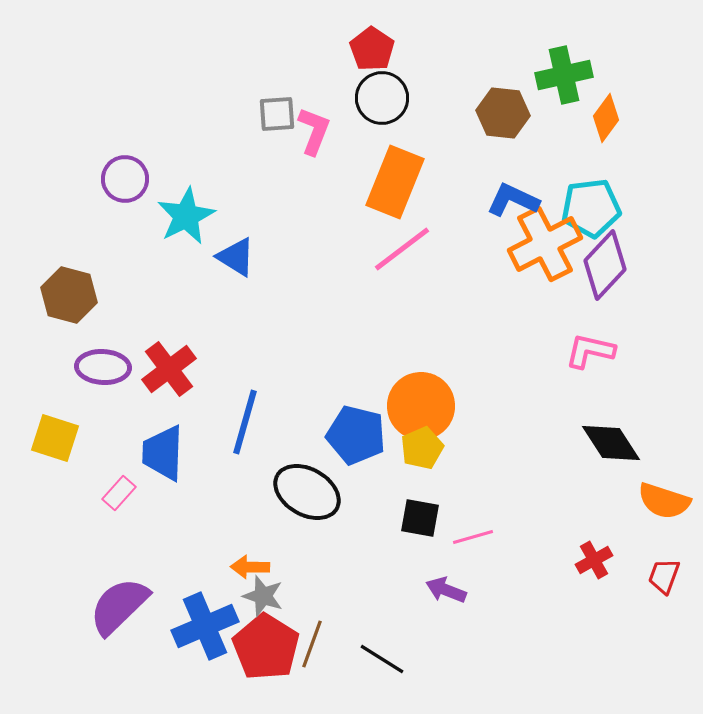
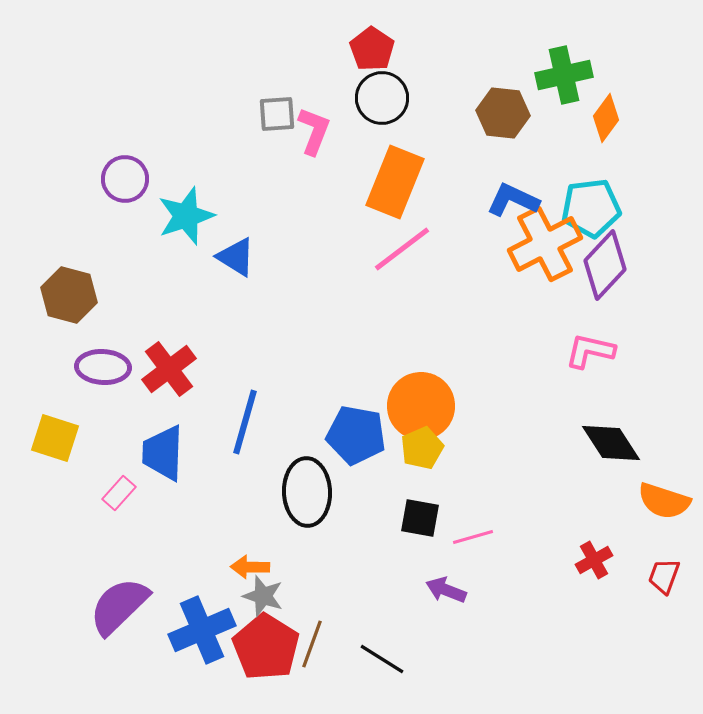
cyan star at (186, 216): rotated 8 degrees clockwise
blue pentagon at (356, 435): rotated 4 degrees counterclockwise
black ellipse at (307, 492): rotated 58 degrees clockwise
blue cross at (205, 626): moved 3 px left, 4 px down
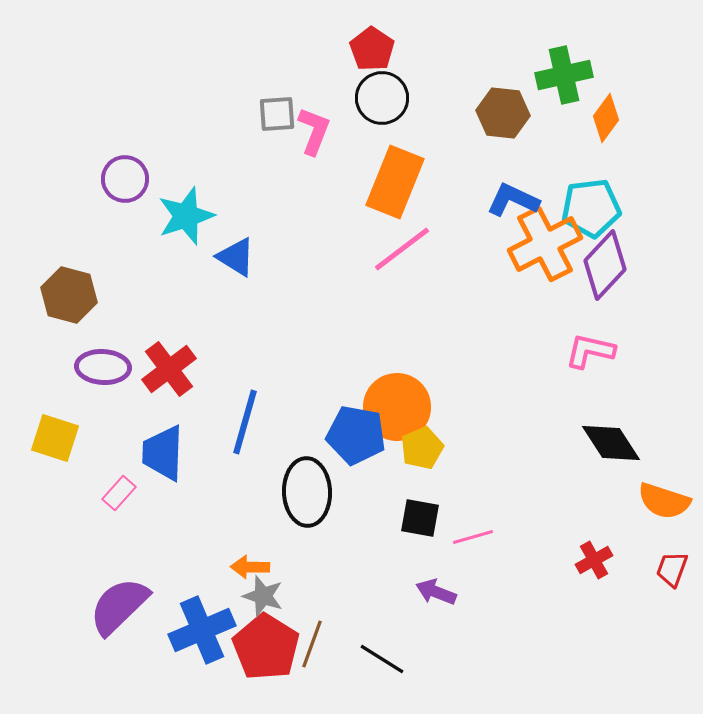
orange circle at (421, 406): moved 24 px left, 1 px down
red trapezoid at (664, 576): moved 8 px right, 7 px up
purple arrow at (446, 590): moved 10 px left, 2 px down
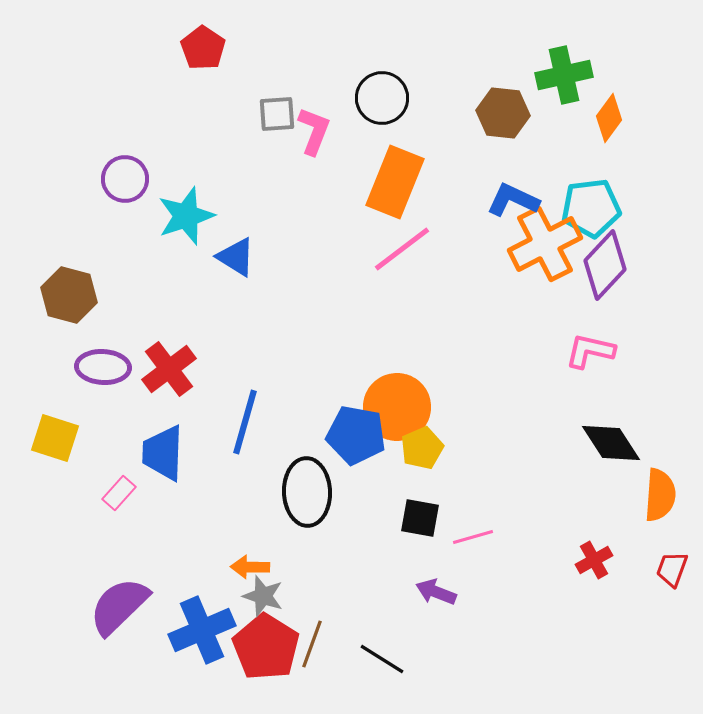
red pentagon at (372, 49): moved 169 px left, 1 px up
orange diamond at (606, 118): moved 3 px right
orange semicircle at (664, 501): moved 4 px left, 6 px up; rotated 104 degrees counterclockwise
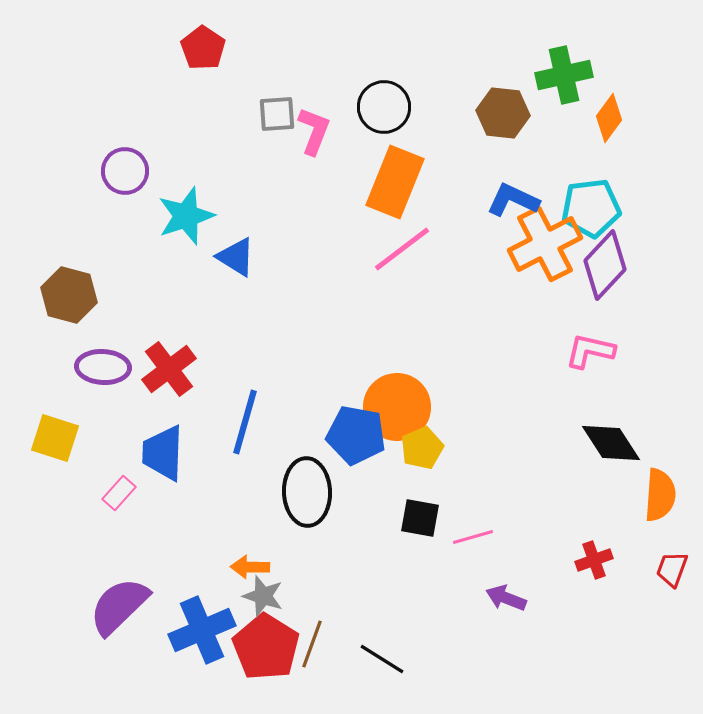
black circle at (382, 98): moved 2 px right, 9 px down
purple circle at (125, 179): moved 8 px up
red cross at (594, 560): rotated 9 degrees clockwise
purple arrow at (436, 592): moved 70 px right, 6 px down
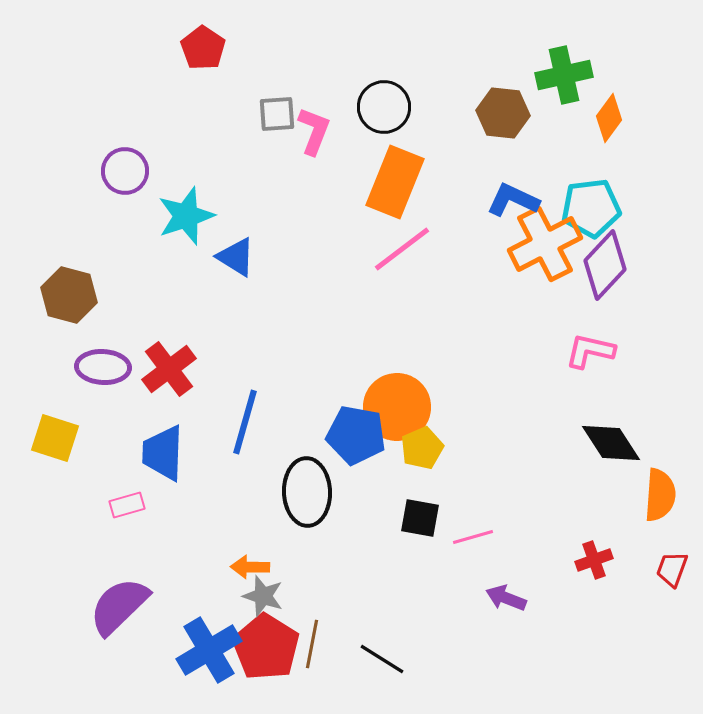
pink rectangle at (119, 493): moved 8 px right, 12 px down; rotated 32 degrees clockwise
blue cross at (202, 630): moved 7 px right, 20 px down; rotated 8 degrees counterclockwise
brown line at (312, 644): rotated 9 degrees counterclockwise
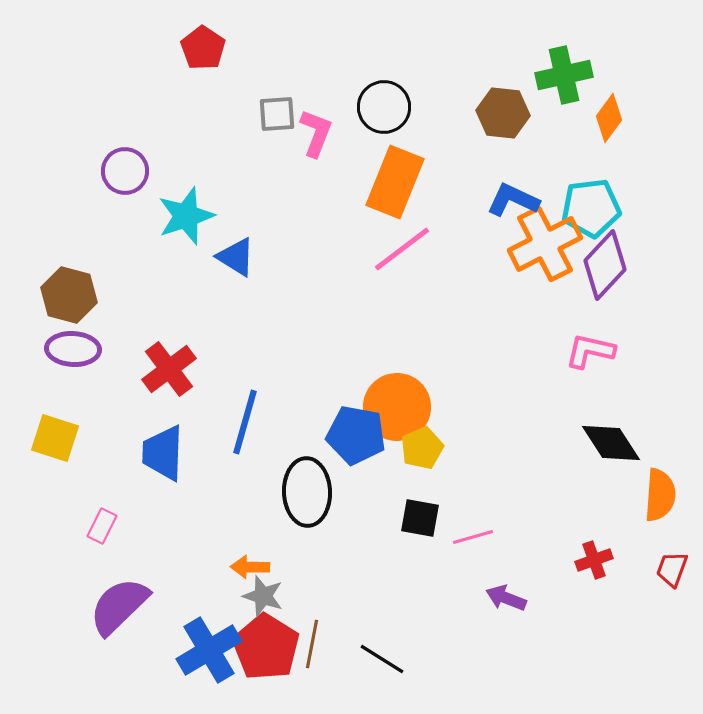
pink L-shape at (314, 131): moved 2 px right, 2 px down
purple ellipse at (103, 367): moved 30 px left, 18 px up
pink rectangle at (127, 505): moved 25 px left, 21 px down; rotated 48 degrees counterclockwise
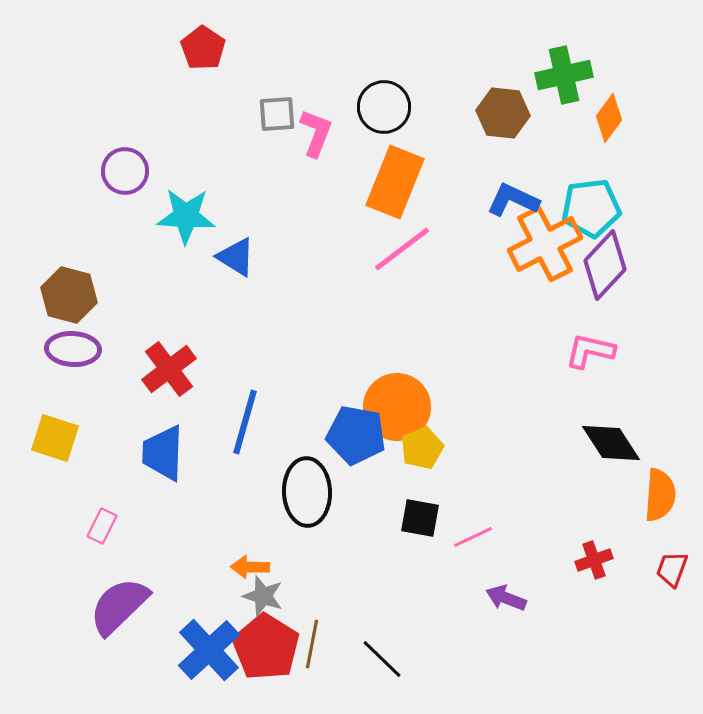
cyan star at (186, 216): rotated 22 degrees clockwise
pink line at (473, 537): rotated 9 degrees counterclockwise
blue cross at (209, 650): rotated 12 degrees counterclockwise
black line at (382, 659): rotated 12 degrees clockwise
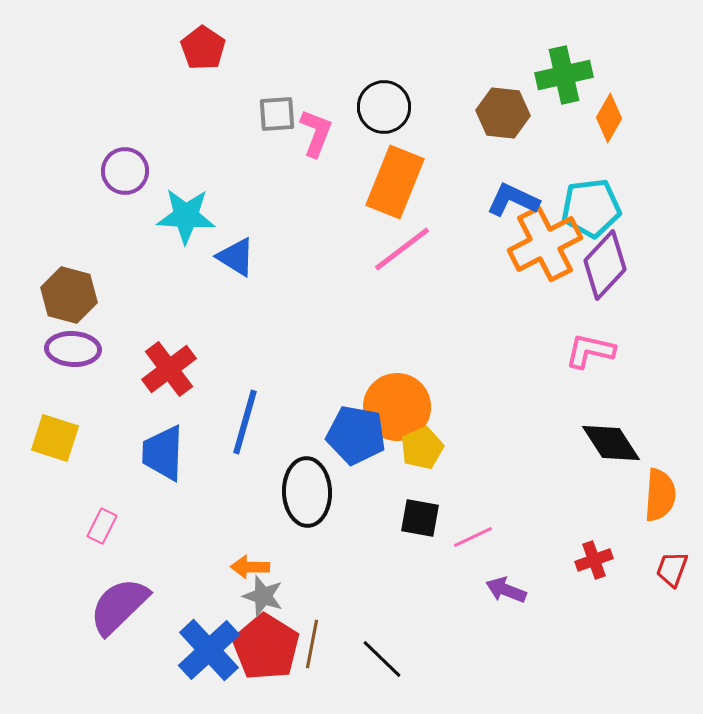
orange diamond at (609, 118): rotated 6 degrees counterclockwise
purple arrow at (506, 598): moved 8 px up
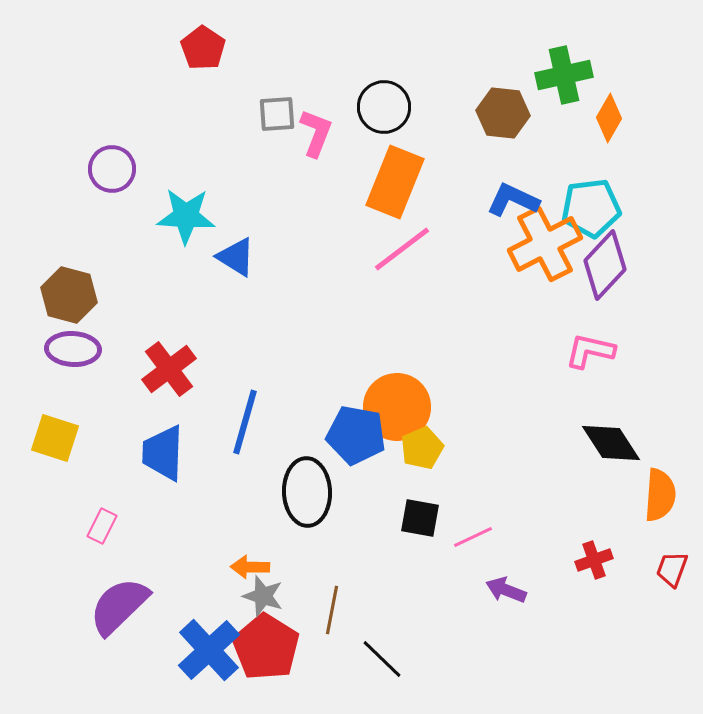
purple circle at (125, 171): moved 13 px left, 2 px up
brown line at (312, 644): moved 20 px right, 34 px up
